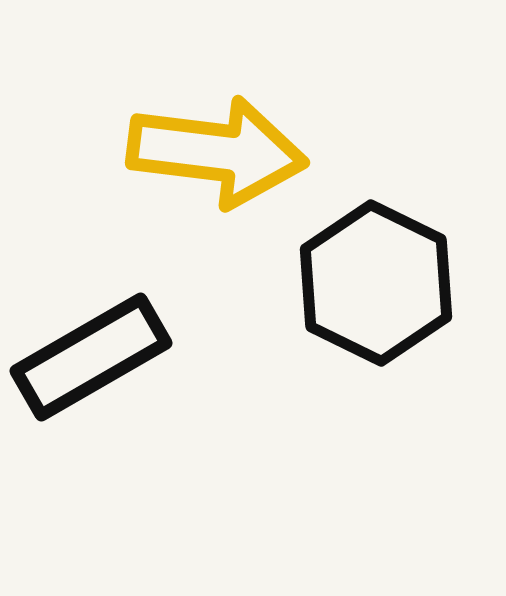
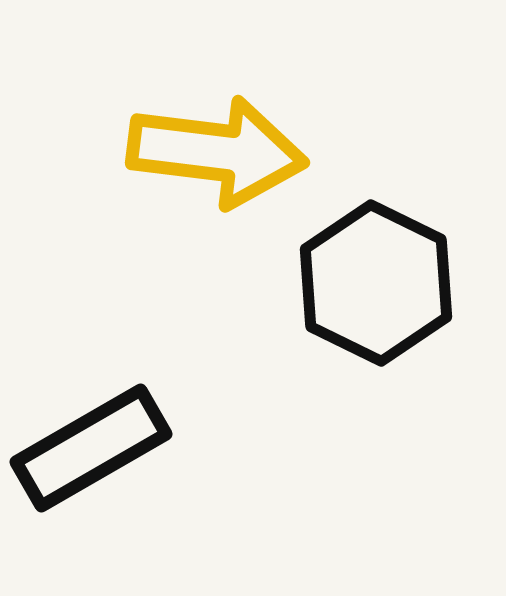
black rectangle: moved 91 px down
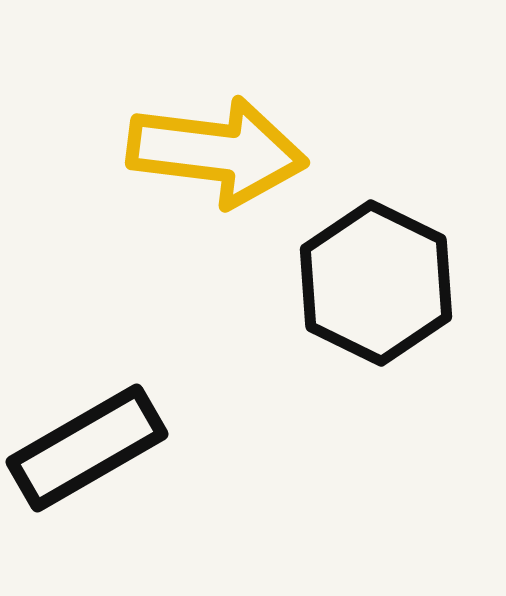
black rectangle: moved 4 px left
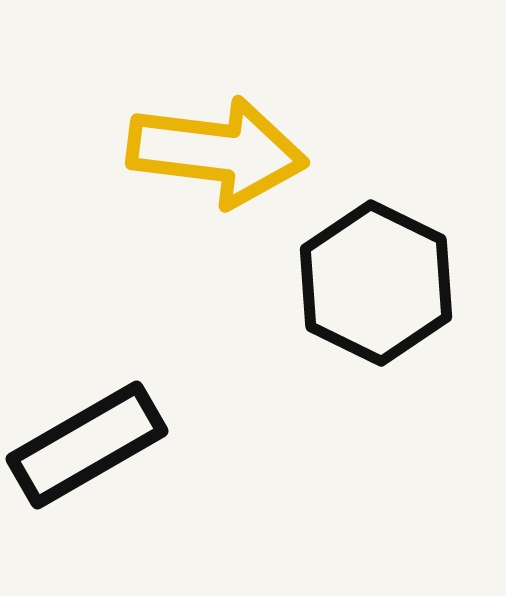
black rectangle: moved 3 px up
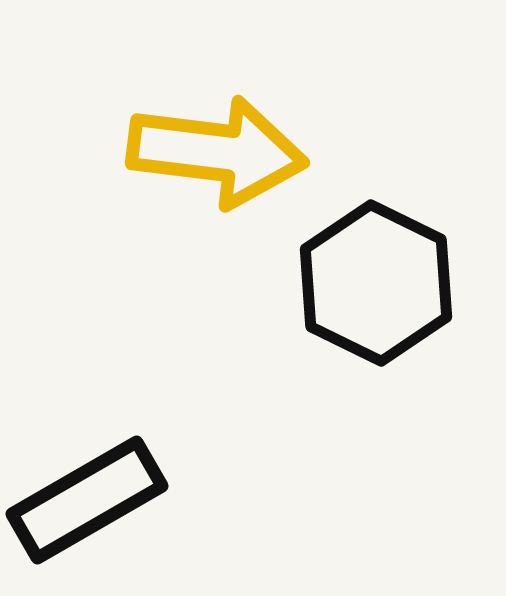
black rectangle: moved 55 px down
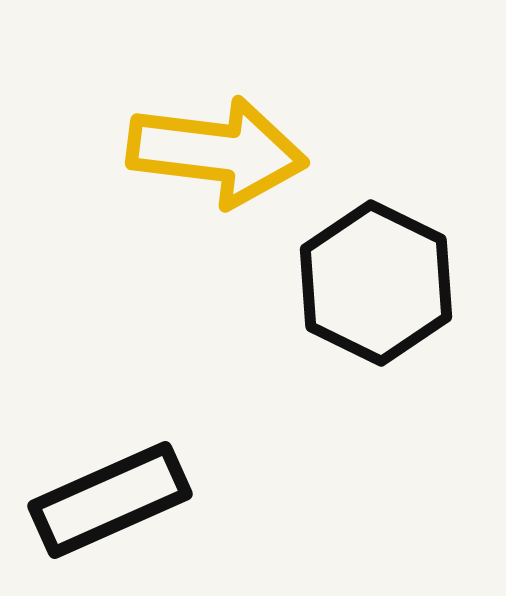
black rectangle: moved 23 px right; rotated 6 degrees clockwise
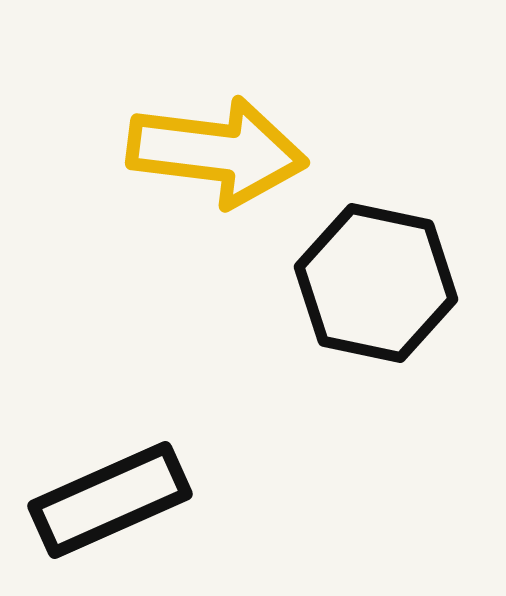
black hexagon: rotated 14 degrees counterclockwise
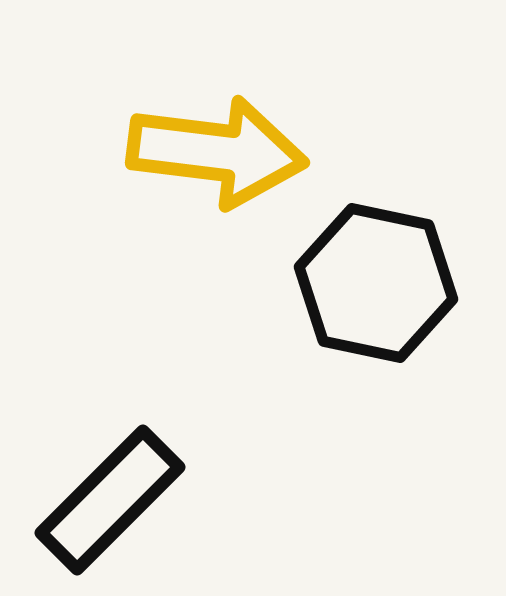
black rectangle: rotated 21 degrees counterclockwise
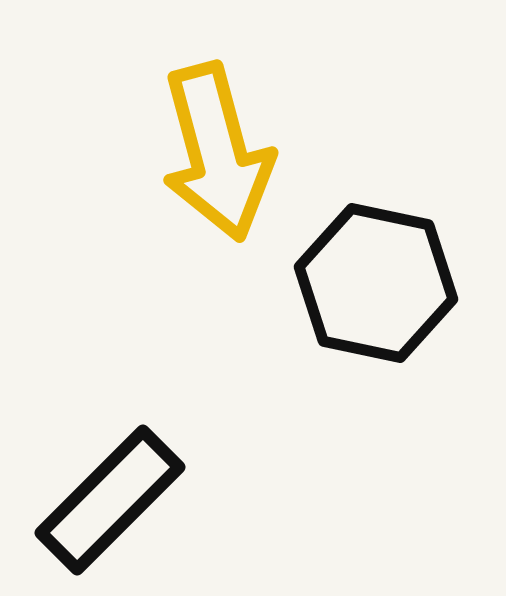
yellow arrow: rotated 68 degrees clockwise
